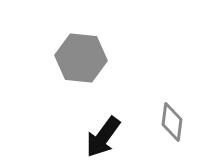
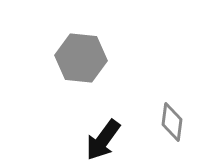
black arrow: moved 3 px down
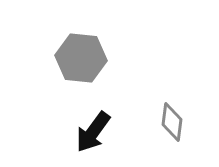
black arrow: moved 10 px left, 8 px up
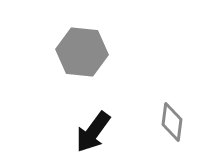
gray hexagon: moved 1 px right, 6 px up
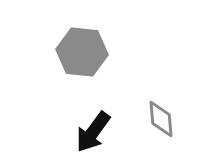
gray diamond: moved 11 px left, 3 px up; rotated 12 degrees counterclockwise
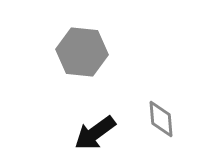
black arrow: moved 2 px right, 1 px down; rotated 18 degrees clockwise
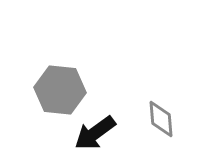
gray hexagon: moved 22 px left, 38 px down
